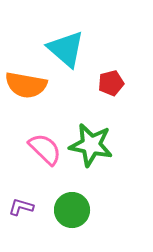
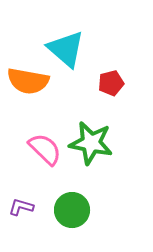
orange semicircle: moved 2 px right, 4 px up
green star: moved 2 px up
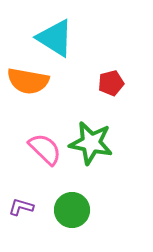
cyan triangle: moved 11 px left, 11 px up; rotated 9 degrees counterclockwise
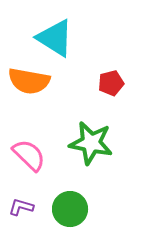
orange semicircle: moved 1 px right
pink semicircle: moved 16 px left, 6 px down
green circle: moved 2 px left, 1 px up
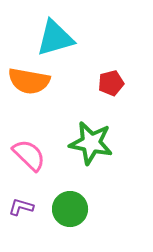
cyan triangle: rotated 48 degrees counterclockwise
